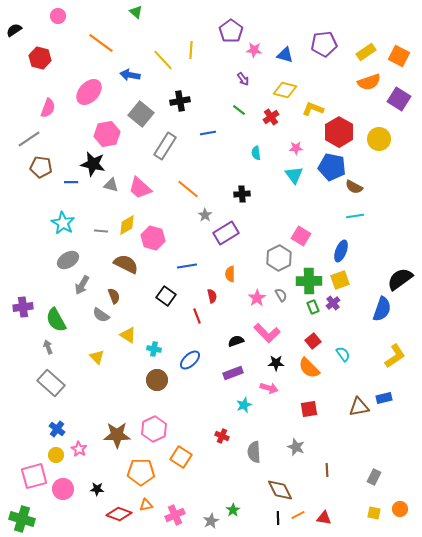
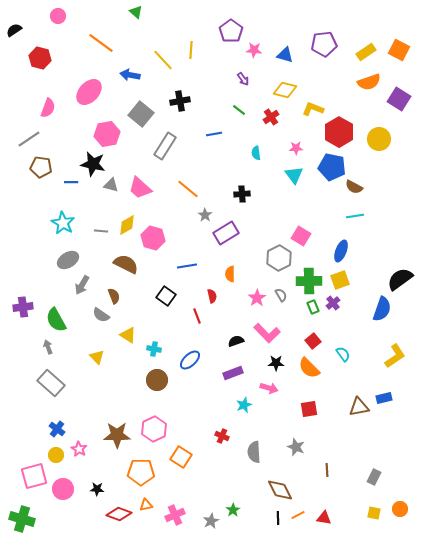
orange square at (399, 56): moved 6 px up
blue line at (208, 133): moved 6 px right, 1 px down
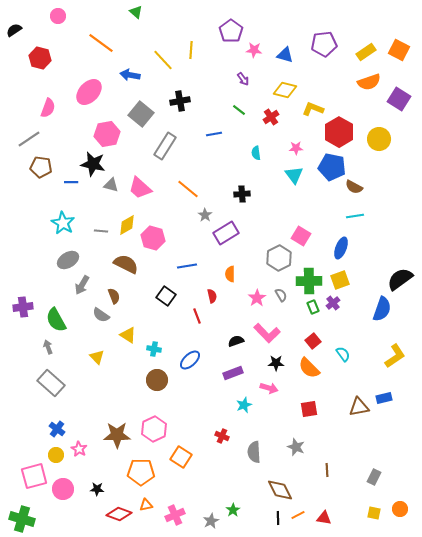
blue ellipse at (341, 251): moved 3 px up
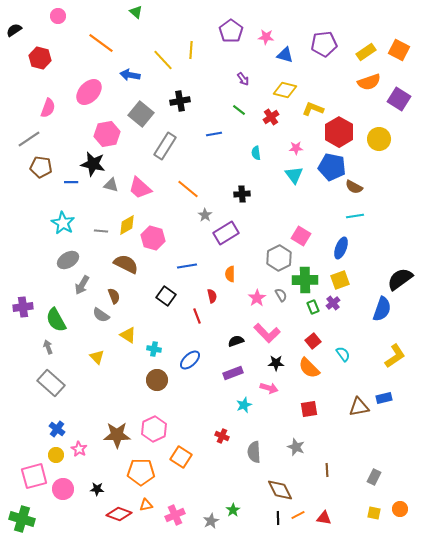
pink star at (254, 50): moved 12 px right, 13 px up
green cross at (309, 281): moved 4 px left, 1 px up
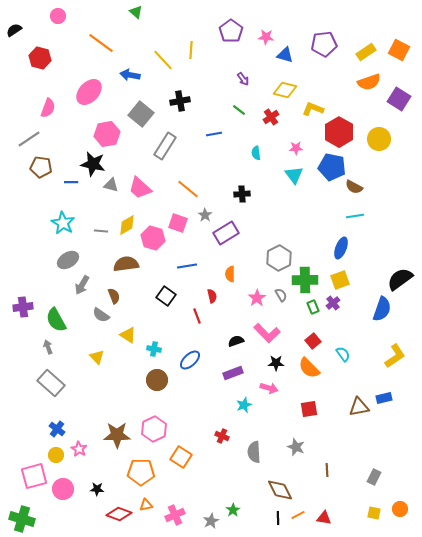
pink square at (301, 236): moved 123 px left, 13 px up; rotated 12 degrees counterclockwise
brown semicircle at (126, 264): rotated 35 degrees counterclockwise
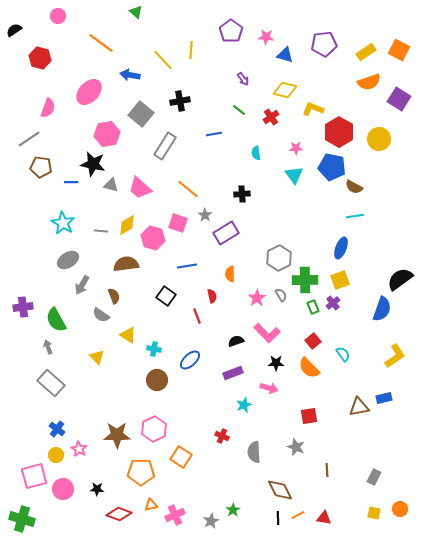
red square at (309, 409): moved 7 px down
orange triangle at (146, 505): moved 5 px right
